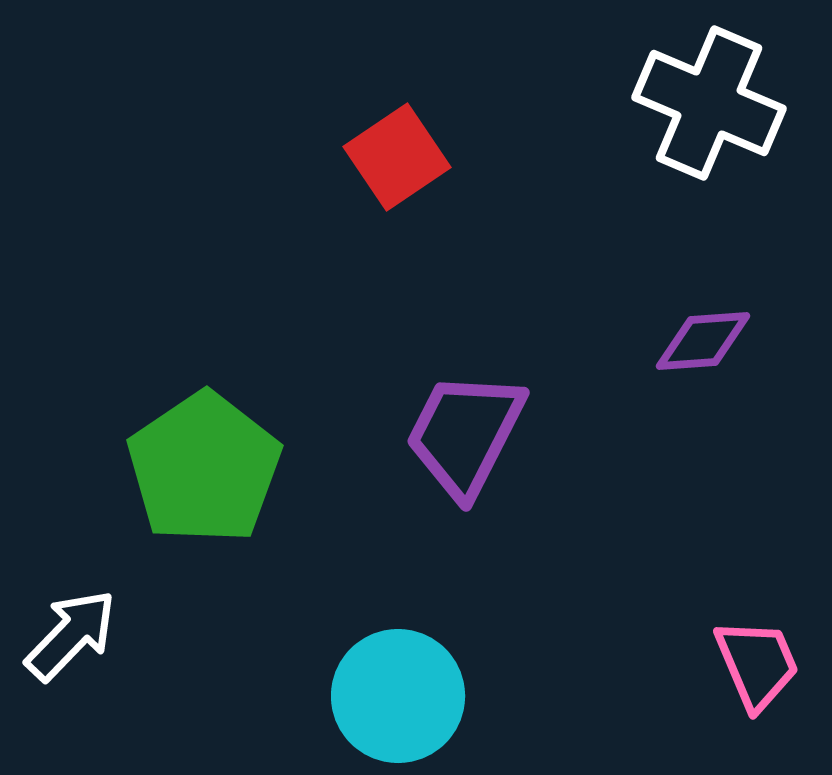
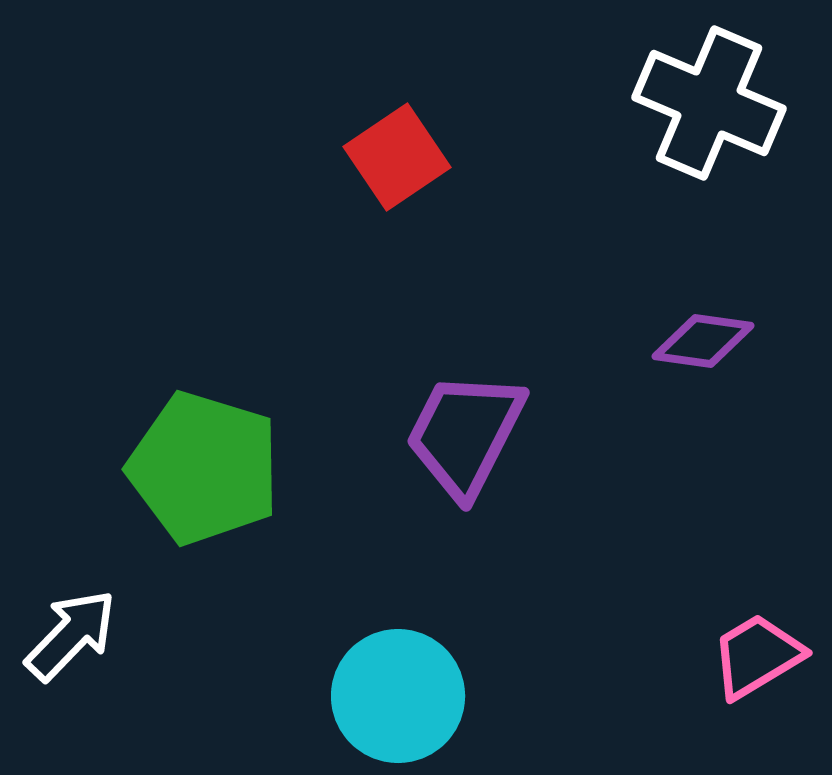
purple diamond: rotated 12 degrees clockwise
green pentagon: rotated 21 degrees counterclockwise
pink trapezoid: moved 8 px up; rotated 98 degrees counterclockwise
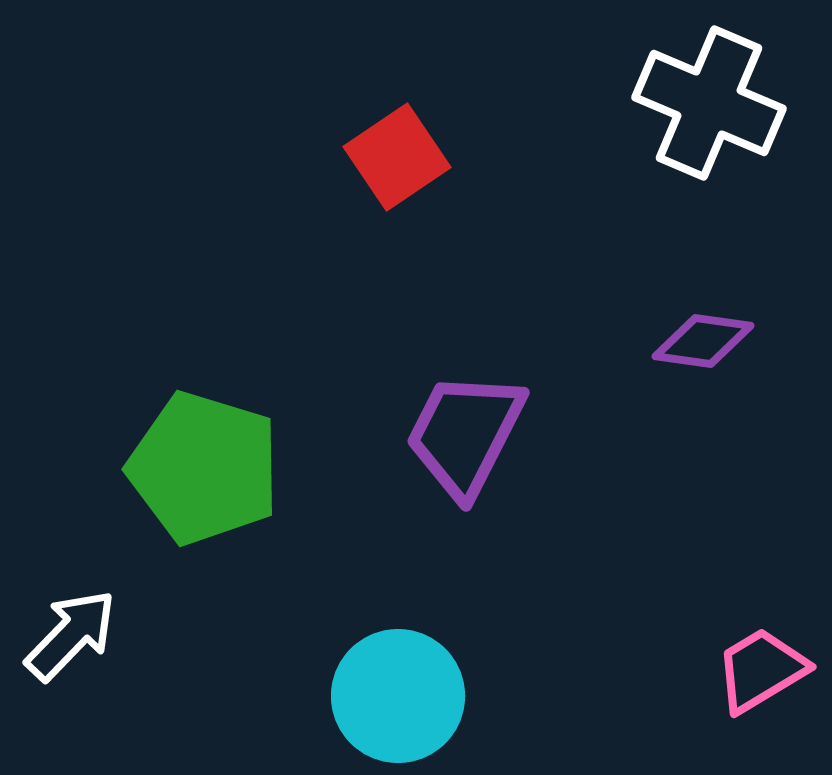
pink trapezoid: moved 4 px right, 14 px down
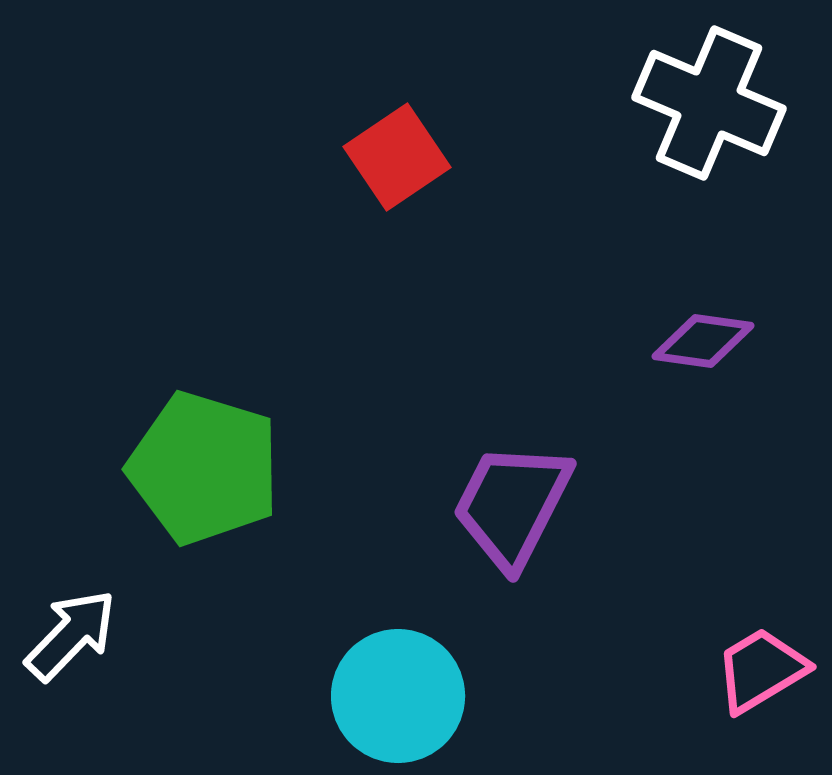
purple trapezoid: moved 47 px right, 71 px down
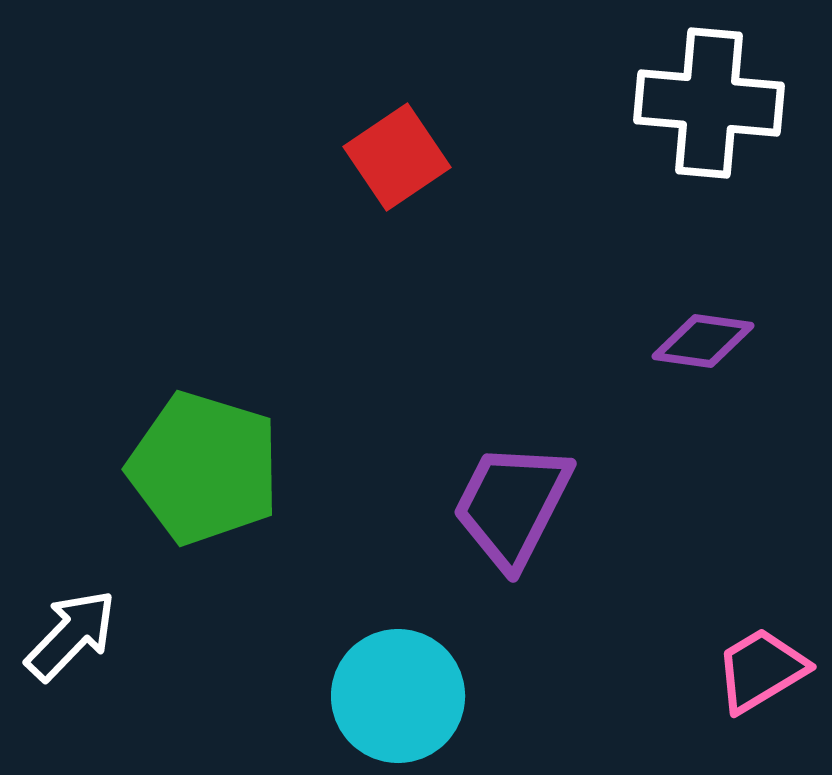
white cross: rotated 18 degrees counterclockwise
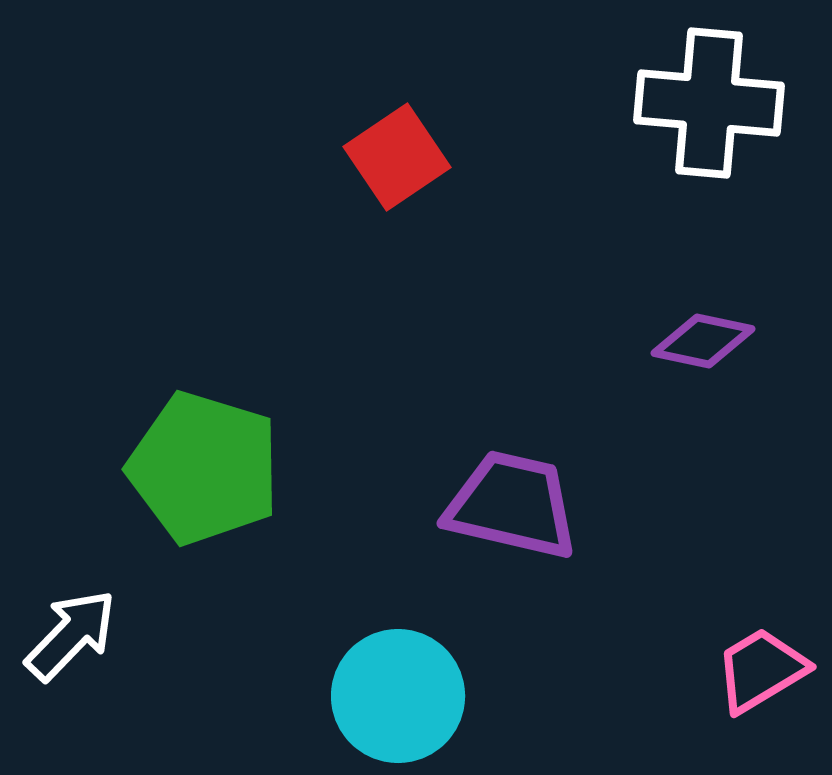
purple diamond: rotated 4 degrees clockwise
purple trapezoid: rotated 76 degrees clockwise
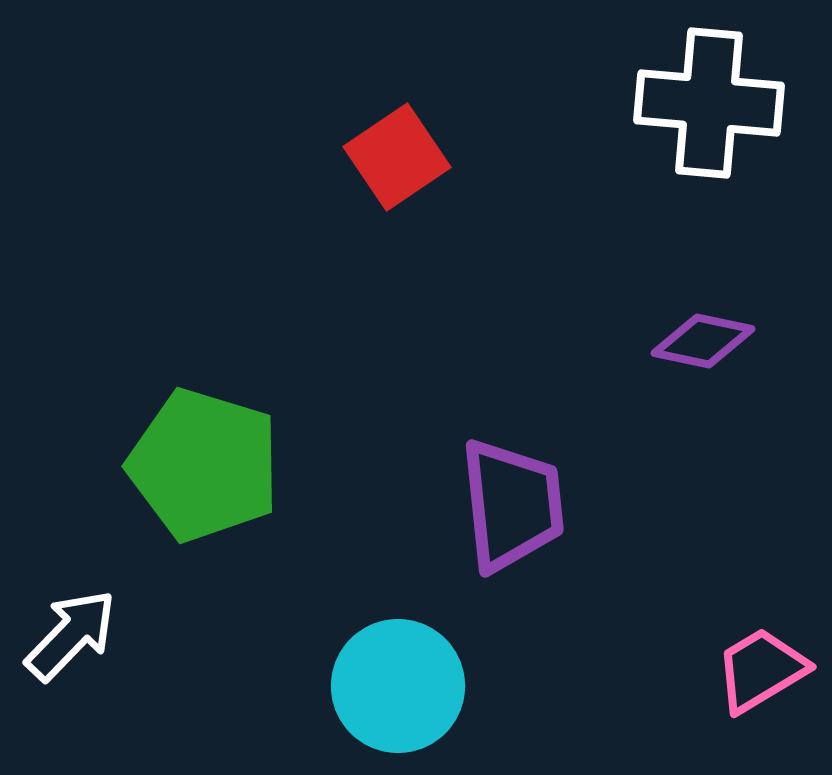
green pentagon: moved 3 px up
purple trapezoid: rotated 71 degrees clockwise
cyan circle: moved 10 px up
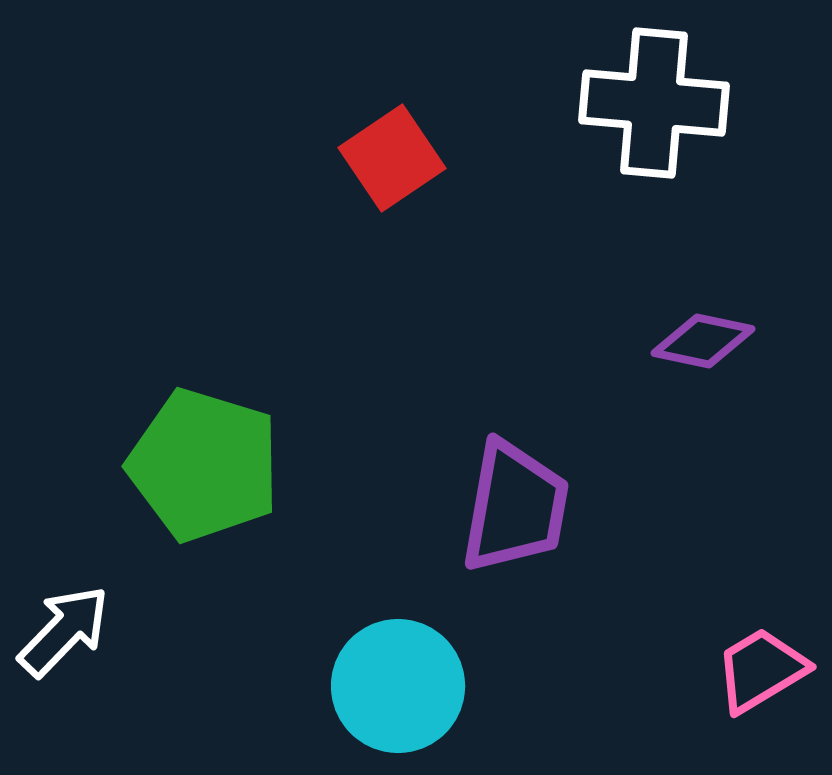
white cross: moved 55 px left
red square: moved 5 px left, 1 px down
purple trapezoid: moved 3 px right, 2 px down; rotated 16 degrees clockwise
white arrow: moved 7 px left, 4 px up
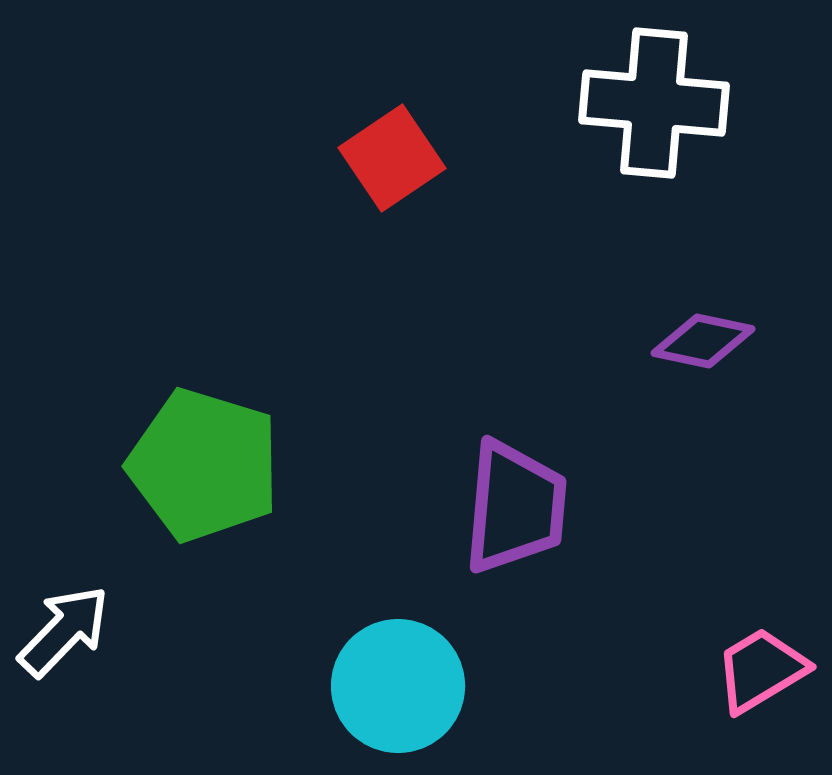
purple trapezoid: rotated 5 degrees counterclockwise
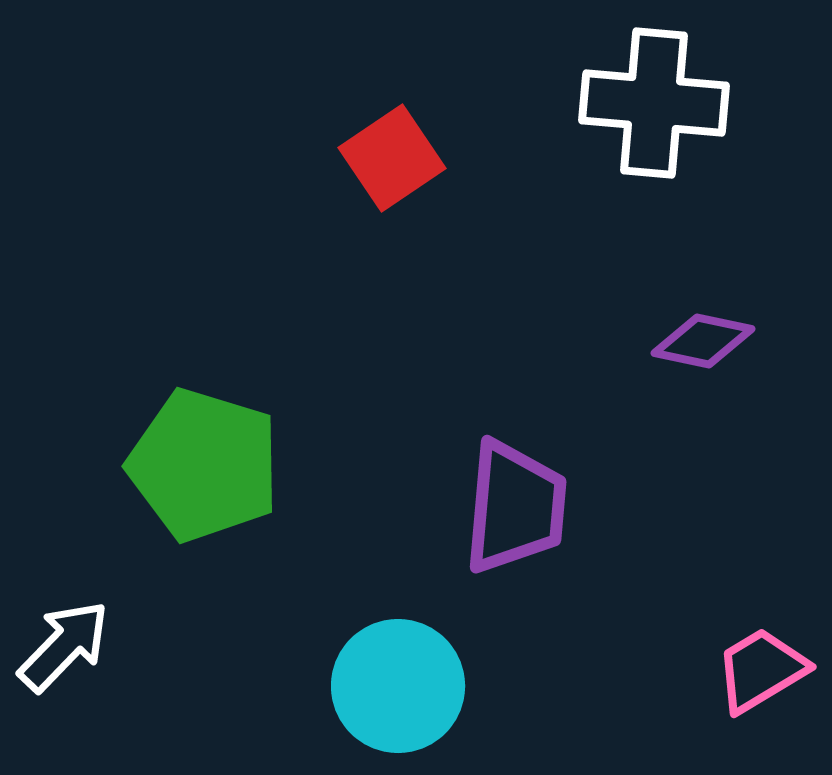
white arrow: moved 15 px down
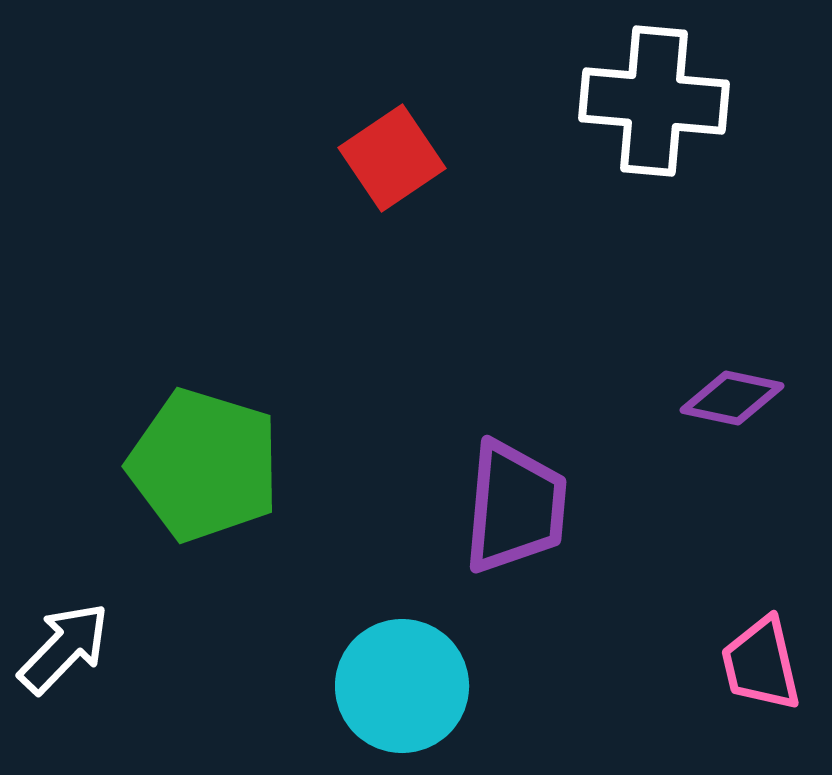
white cross: moved 2 px up
purple diamond: moved 29 px right, 57 px down
white arrow: moved 2 px down
pink trapezoid: moved 6 px up; rotated 72 degrees counterclockwise
cyan circle: moved 4 px right
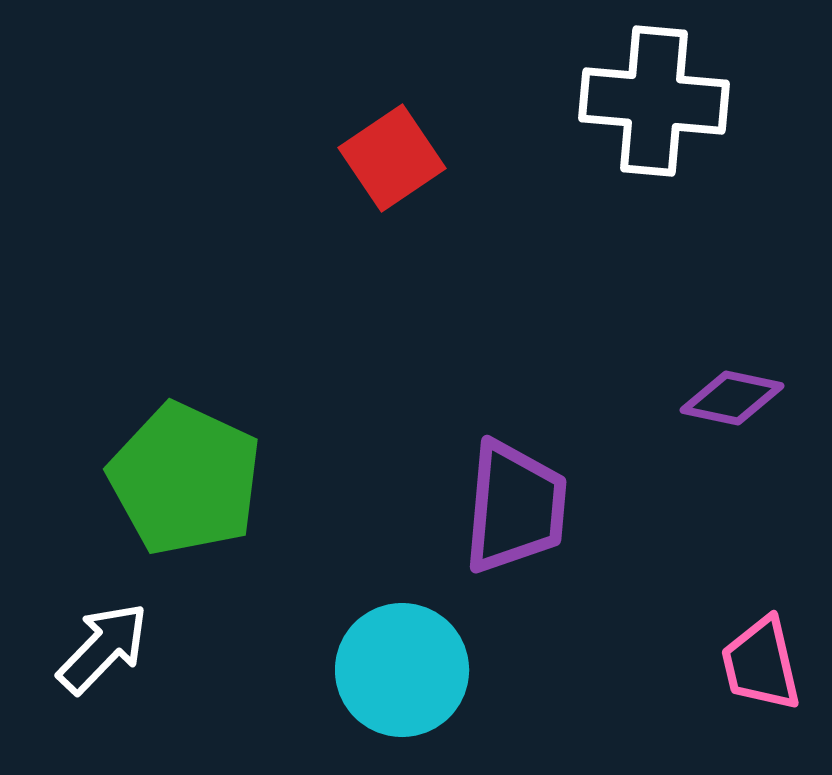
green pentagon: moved 19 px left, 14 px down; rotated 8 degrees clockwise
white arrow: moved 39 px right
cyan circle: moved 16 px up
